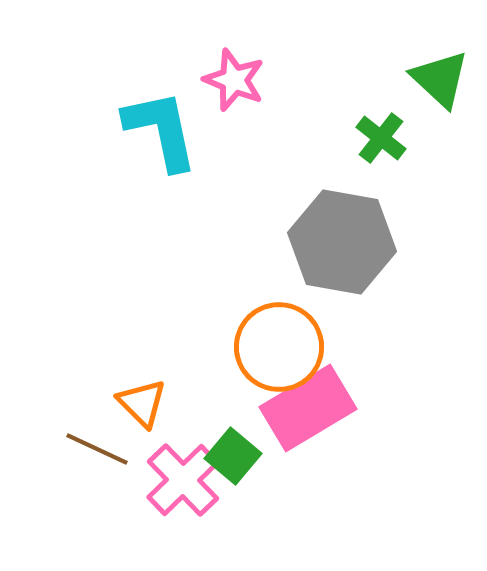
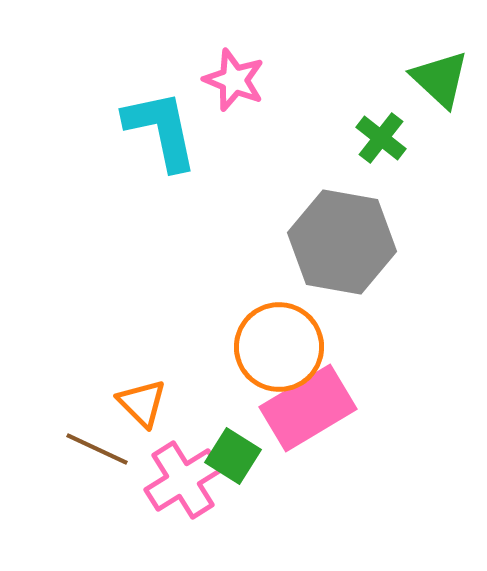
green square: rotated 8 degrees counterclockwise
pink cross: rotated 12 degrees clockwise
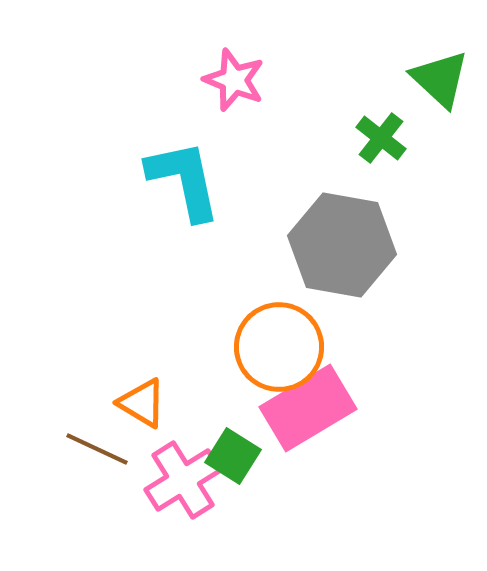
cyan L-shape: moved 23 px right, 50 px down
gray hexagon: moved 3 px down
orange triangle: rotated 14 degrees counterclockwise
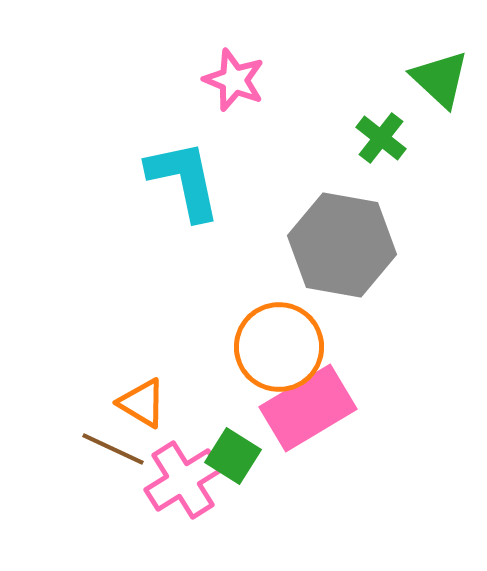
brown line: moved 16 px right
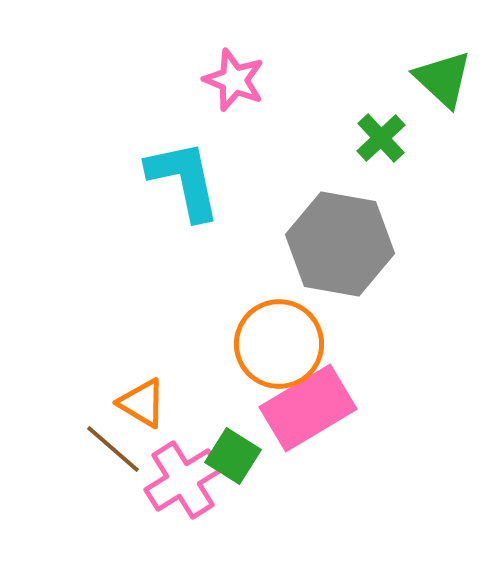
green triangle: moved 3 px right
green cross: rotated 9 degrees clockwise
gray hexagon: moved 2 px left, 1 px up
orange circle: moved 3 px up
brown line: rotated 16 degrees clockwise
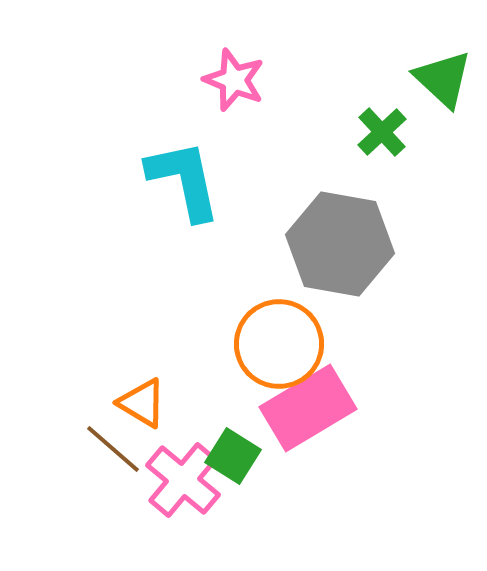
green cross: moved 1 px right, 6 px up
pink cross: rotated 18 degrees counterclockwise
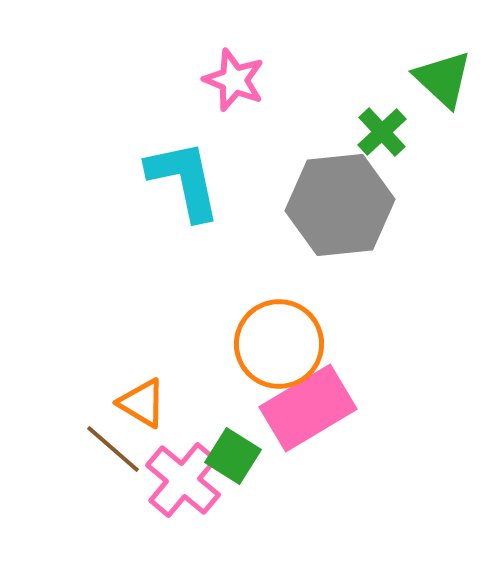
gray hexagon: moved 39 px up; rotated 16 degrees counterclockwise
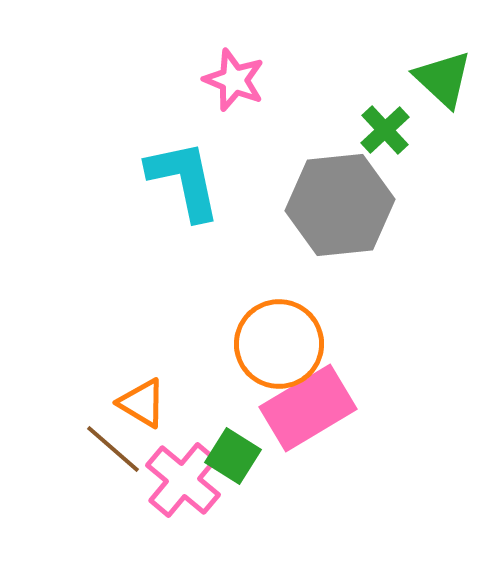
green cross: moved 3 px right, 2 px up
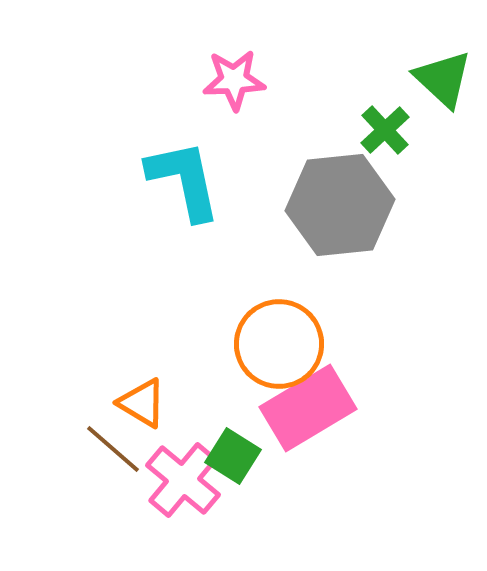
pink star: rotated 24 degrees counterclockwise
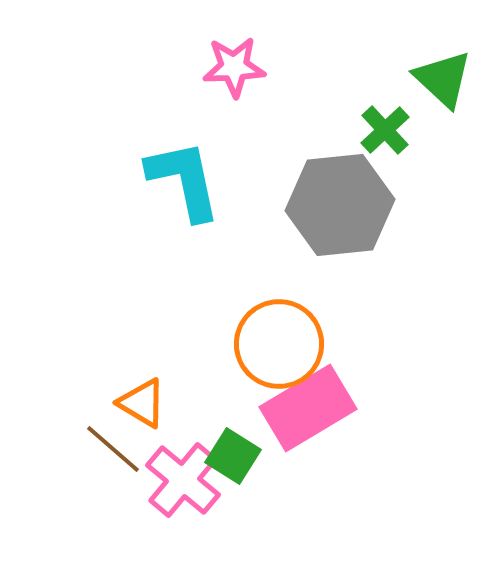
pink star: moved 13 px up
